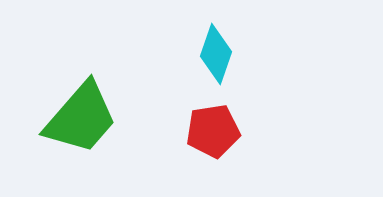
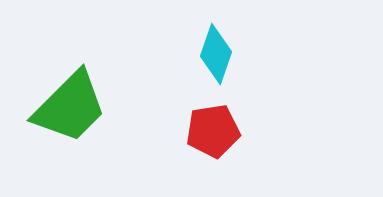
green trapezoid: moved 11 px left, 11 px up; rotated 4 degrees clockwise
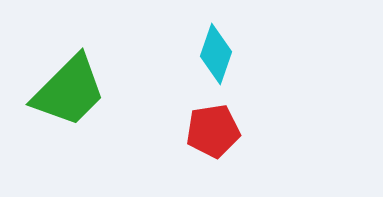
green trapezoid: moved 1 px left, 16 px up
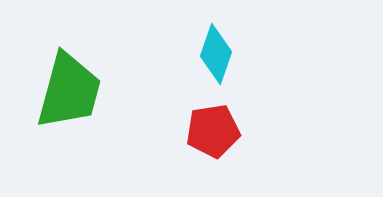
green trapezoid: rotated 30 degrees counterclockwise
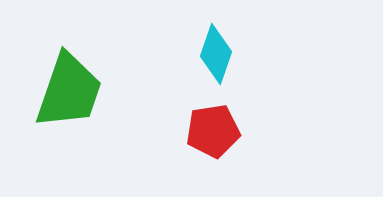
green trapezoid: rotated 4 degrees clockwise
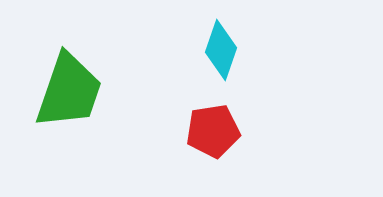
cyan diamond: moved 5 px right, 4 px up
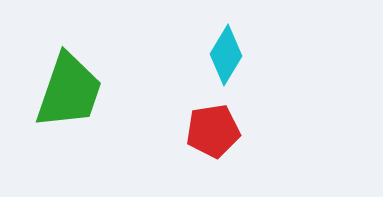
cyan diamond: moved 5 px right, 5 px down; rotated 12 degrees clockwise
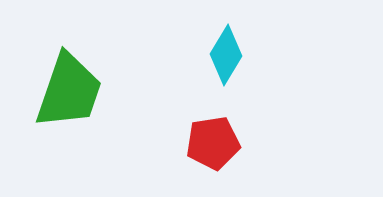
red pentagon: moved 12 px down
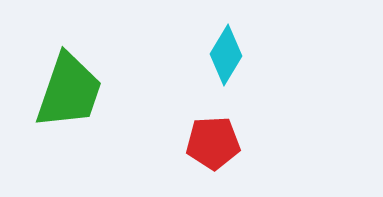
red pentagon: rotated 6 degrees clockwise
